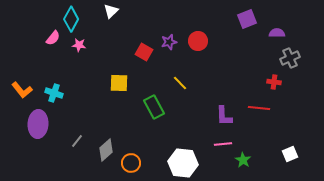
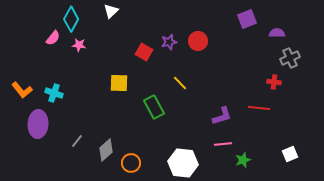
purple L-shape: moved 2 px left; rotated 105 degrees counterclockwise
green star: rotated 21 degrees clockwise
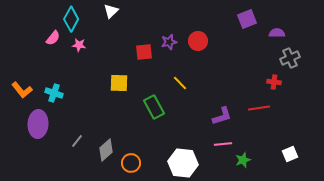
red square: rotated 36 degrees counterclockwise
red line: rotated 15 degrees counterclockwise
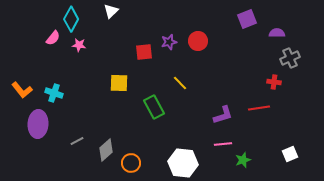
purple L-shape: moved 1 px right, 1 px up
gray line: rotated 24 degrees clockwise
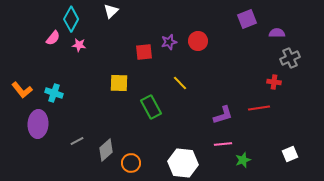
green rectangle: moved 3 px left
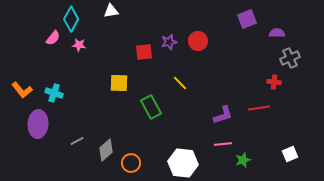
white triangle: rotated 35 degrees clockwise
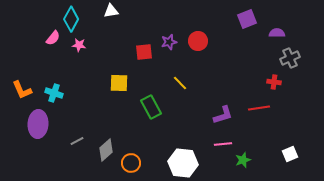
orange L-shape: rotated 15 degrees clockwise
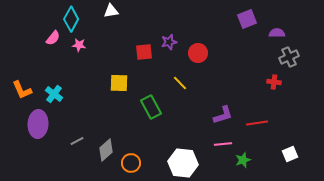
red circle: moved 12 px down
gray cross: moved 1 px left, 1 px up
cyan cross: moved 1 px down; rotated 18 degrees clockwise
red line: moved 2 px left, 15 px down
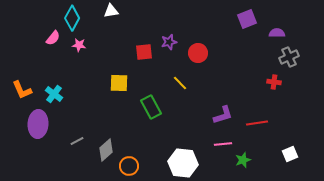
cyan diamond: moved 1 px right, 1 px up
orange circle: moved 2 px left, 3 px down
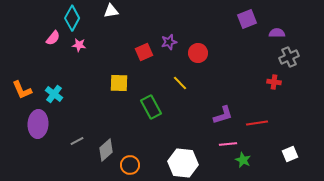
red square: rotated 18 degrees counterclockwise
pink line: moved 5 px right
green star: rotated 28 degrees counterclockwise
orange circle: moved 1 px right, 1 px up
